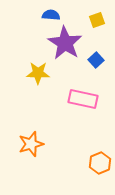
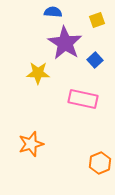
blue semicircle: moved 2 px right, 3 px up
blue square: moved 1 px left
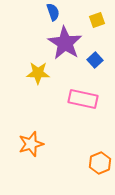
blue semicircle: rotated 66 degrees clockwise
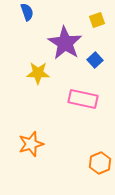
blue semicircle: moved 26 px left
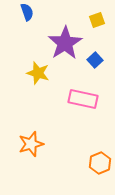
purple star: rotated 8 degrees clockwise
yellow star: rotated 15 degrees clockwise
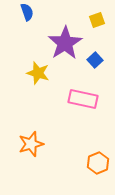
orange hexagon: moved 2 px left
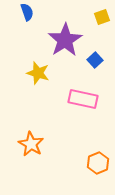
yellow square: moved 5 px right, 3 px up
purple star: moved 3 px up
orange star: rotated 25 degrees counterclockwise
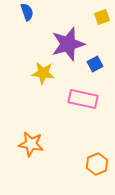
purple star: moved 3 px right, 4 px down; rotated 16 degrees clockwise
blue square: moved 4 px down; rotated 14 degrees clockwise
yellow star: moved 5 px right; rotated 10 degrees counterclockwise
orange star: rotated 20 degrees counterclockwise
orange hexagon: moved 1 px left, 1 px down
